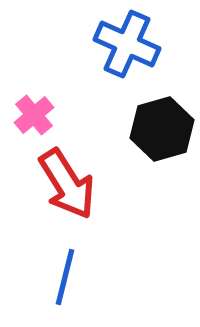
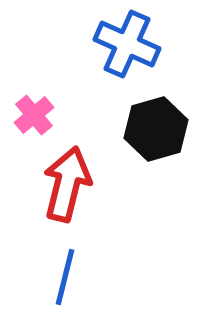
black hexagon: moved 6 px left
red arrow: rotated 134 degrees counterclockwise
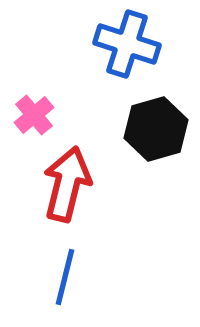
blue cross: rotated 6 degrees counterclockwise
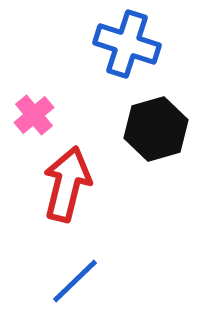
blue line: moved 10 px right, 4 px down; rotated 32 degrees clockwise
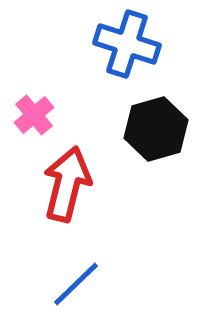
blue line: moved 1 px right, 3 px down
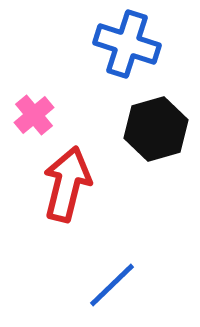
blue line: moved 36 px right, 1 px down
